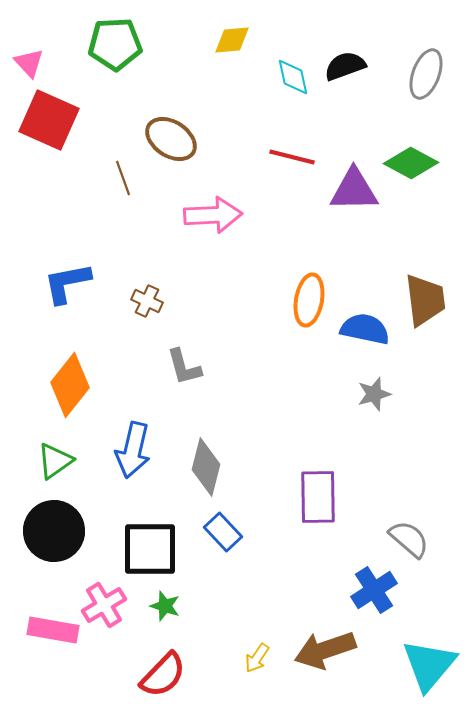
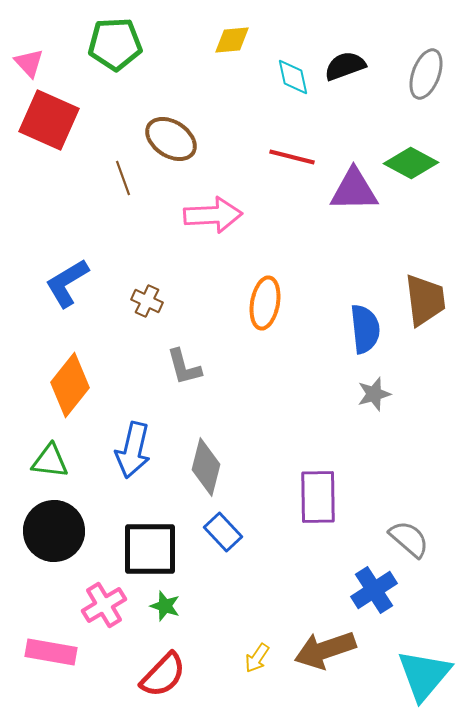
blue L-shape: rotated 20 degrees counterclockwise
orange ellipse: moved 44 px left, 3 px down
blue semicircle: rotated 72 degrees clockwise
green triangle: moved 5 px left; rotated 42 degrees clockwise
pink rectangle: moved 2 px left, 22 px down
cyan triangle: moved 5 px left, 10 px down
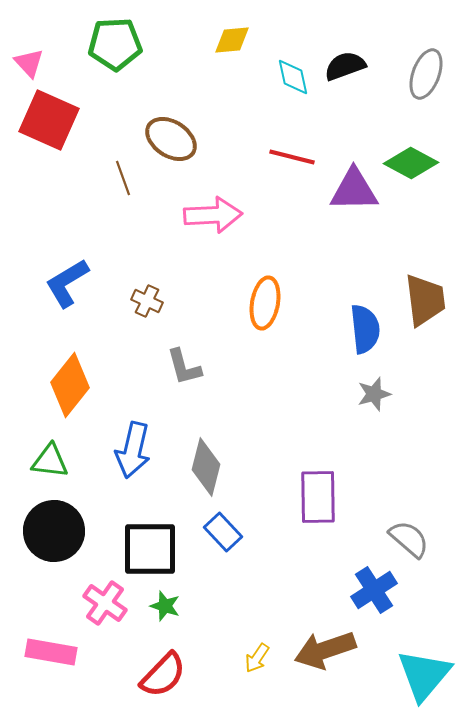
pink cross: moved 1 px right, 2 px up; rotated 24 degrees counterclockwise
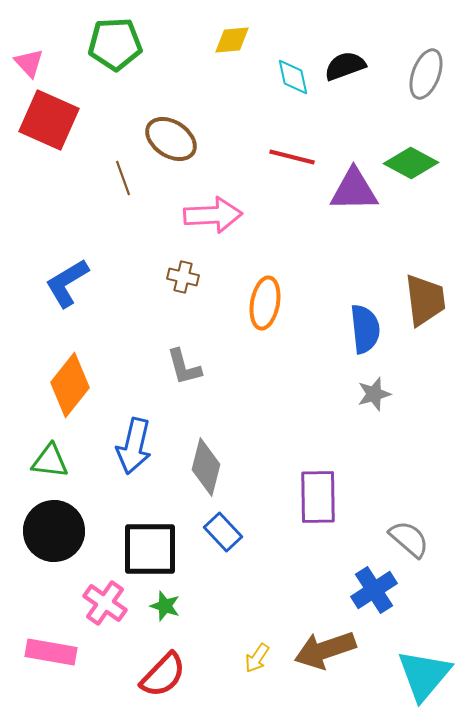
brown cross: moved 36 px right, 24 px up; rotated 12 degrees counterclockwise
blue arrow: moved 1 px right, 4 px up
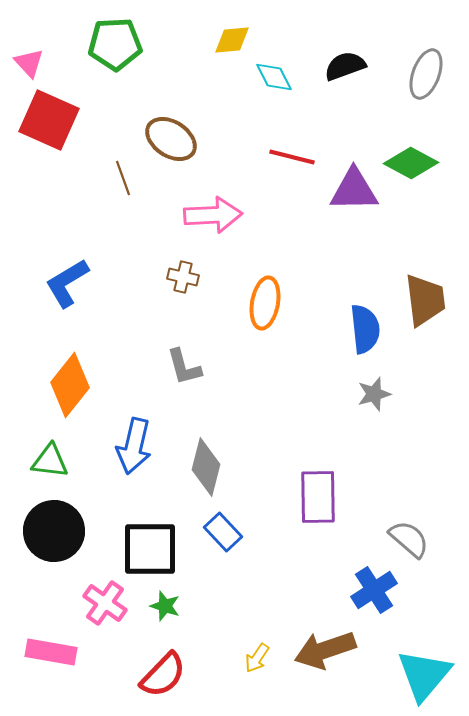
cyan diamond: moved 19 px left; rotated 15 degrees counterclockwise
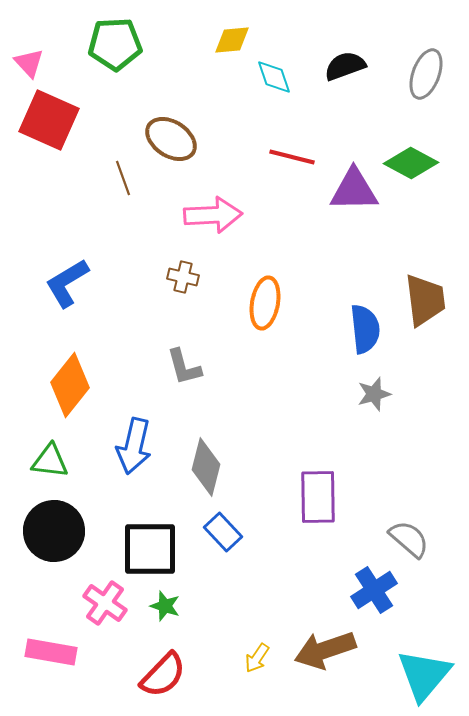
cyan diamond: rotated 9 degrees clockwise
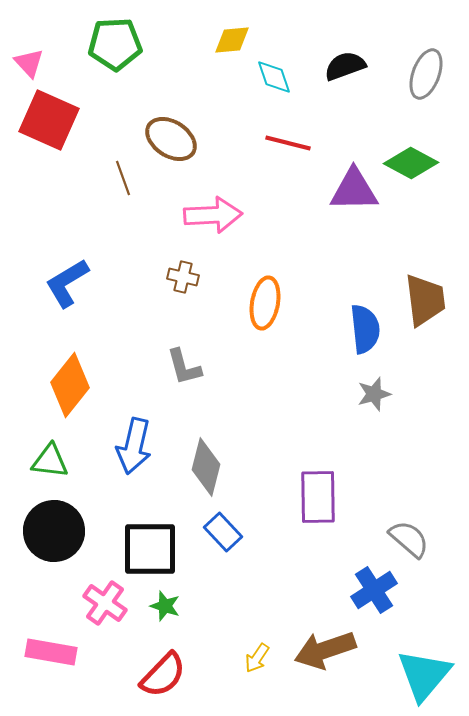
red line: moved 4 px left, 14 px up
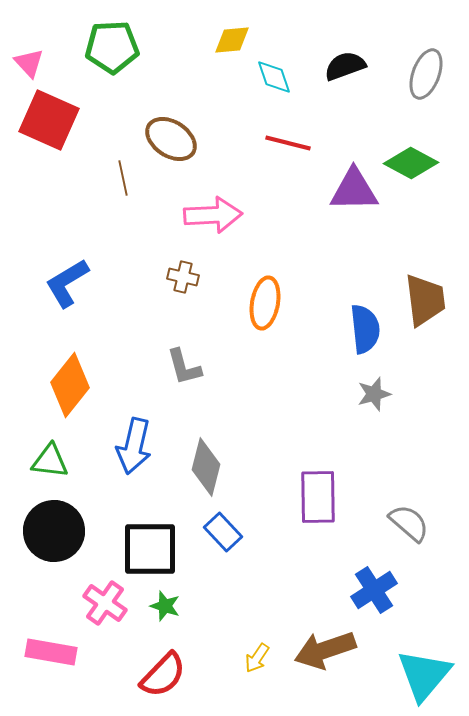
green pentagon: moved 3 px left, 3 px down
brown line: rotated 8 degrees clockwise
gray semicircle: moved 16 px up
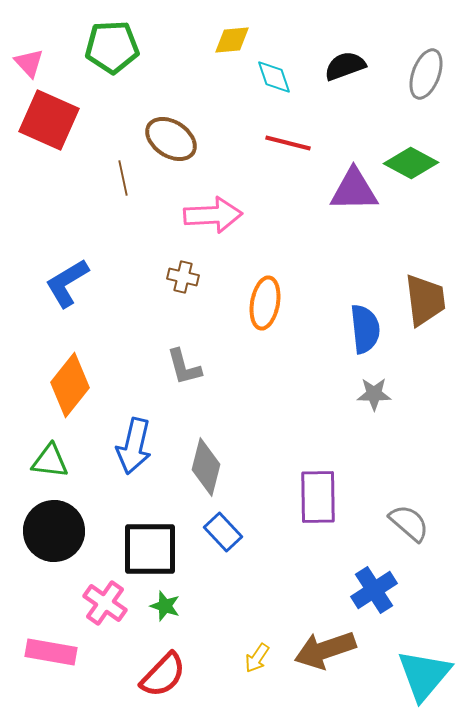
gray star: rotated 16 degrees clockwise
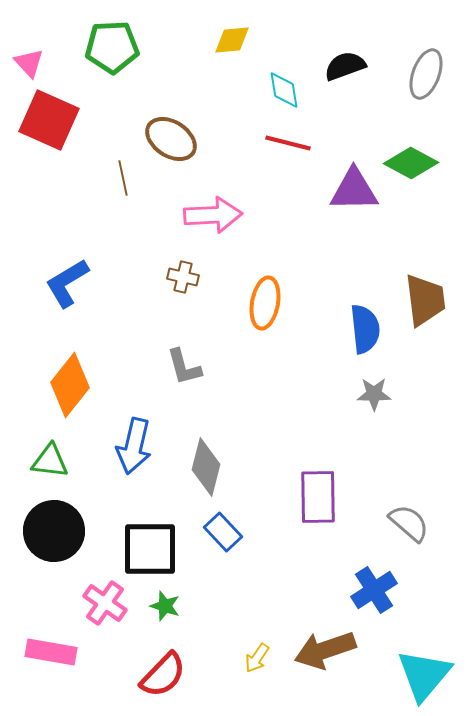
cyan diamond: moved 10 px right, 13 px down; rotated 9 degrees clockwise
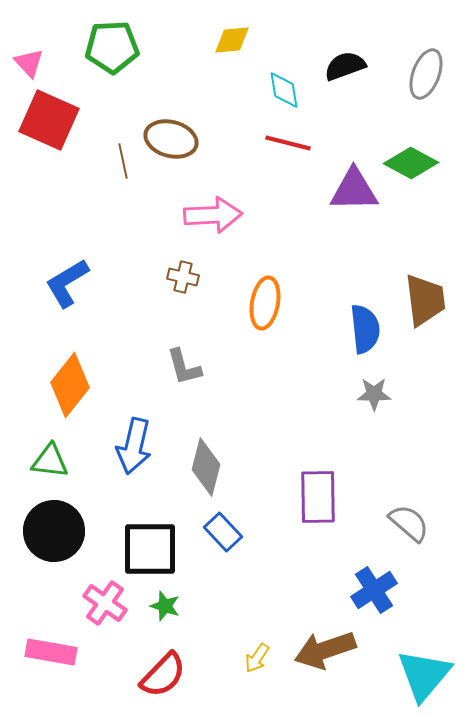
brown ellipse: rotated 18 degrees counterclockwise
brown line: moved 17 px up
